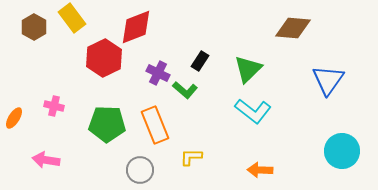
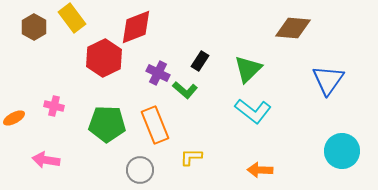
orange ellipse: rotated 30 degrees clockwise
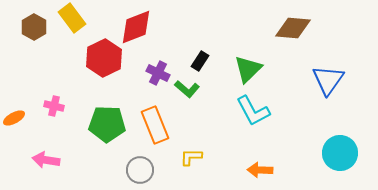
green L-shape: moved 2 px right, 1 px up
cyan L-shape: rotated 24 degrees clockwise
cyan circle: moved 2 px left, 2 px down
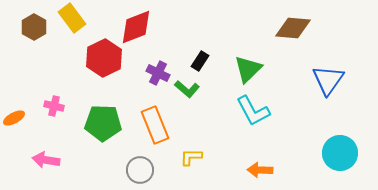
green pentagon: moved 4 px left, 1 px up
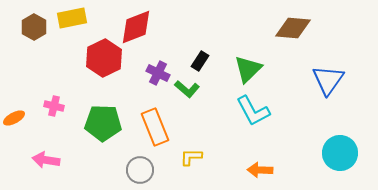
yellow rectangle: rotated 64 degrees counterclockwise
orange rectangle: moved 2 px down
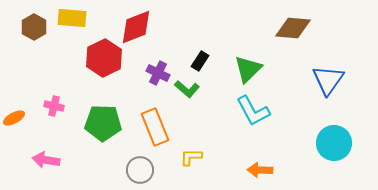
yellow rectangle: rotated 16 degrees clockwise
cyan circle: moved 6 px left, 10 px up
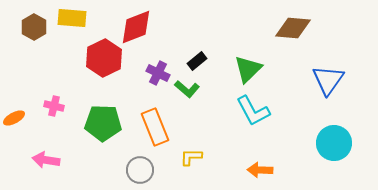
black rectangle: moved 3 px left; rotated 18 degrees clockwise
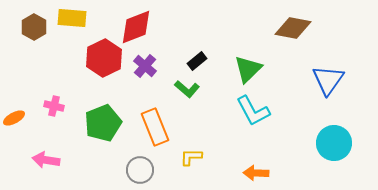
brown diamond: rotated 6 degrees clockwise
purple cross: moved 13 px left, 7 px up; rotated 15 degrees clockwise
green pentagon: rotated 24 degrees counterclockwise
orange arrow: moved 4 px left, 3 px down
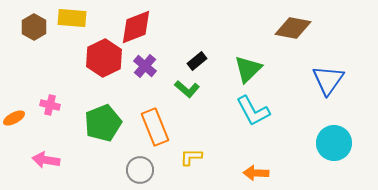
pink cross: moved 4 px left, 1 px up
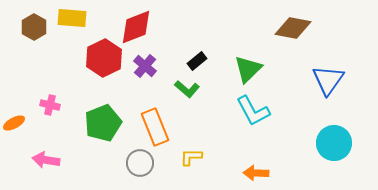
orange ellipse: moved 5 px down
gray circle: moved 7 px up
